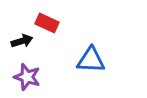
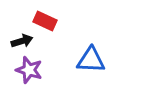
red rectangle: moved 2 px left, 2 px up
purple star: moved 2 px right, 7 px up
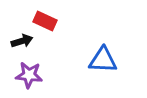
blue triangle: moved 12 px right
purple star: moved 5 px down; rotated 12 degrees counterclockwise
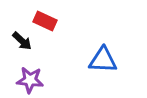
black arrow: rotated 60 degrees clockwise
purple star: moved 1 px right, 5 px down
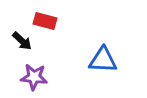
red rectangle: rotated 10 degrees counterclockwise
purple star: moved 4 px right, 3 px up
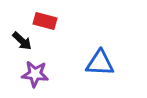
blue triangle: moved 3 px left, 3 px down
purple star: moved 1 px right, 3 px up
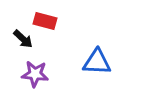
black arrow: moved 1 px right, 2 px up
blue triangle: moved 3 px left, 1 px up
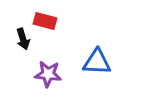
black arrow: rotated 30 degrees clockwise
purple star: moved 13 px right
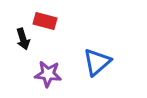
blue triangle: rotated 44 degrees counterclockwise
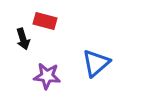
blue triangle: moved 1 px left, 1 px down
purple star: moved 1 px left, 2 px down
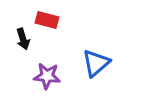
red rectangle: moved 2 px right, 1 px up
